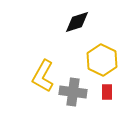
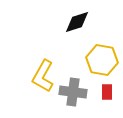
yellow hexagon: rotated 16 degrees counterclockwise
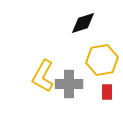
black diamond: moved 6 px right, 1 px down
yellow hexagon: rotated 20 degrees counterclockwise
gray cross: moved 4 px left, 8 px up; rotated 8 degrees counterclockwise
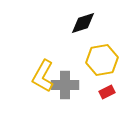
gray cross: moved 4 px left, 1 px down
red rectangle: rotated 63 degrees clockwise
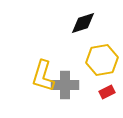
yellow L-shape: rotated 12 degrees counterclockwise
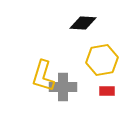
black diamond: rotated 20 degrees clockwise
gray cross: moved 2 px left, 2 px down
red rectangle: moved 1 px up; rotated 28 degrees clockwise
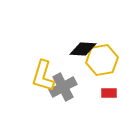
black diamond: moved 26 px down
gray cross: rotated 28 degrees counterclockwise
red rectangle: moved 2 px right, 2 px down
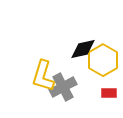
black diamond: rotated 16 degrees counterclockwise
yellow hexagon: moved 1 px right; rotated 20 degrees counterclockwise
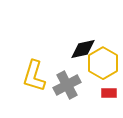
yellow hexagon: moved 3 px down
yellow L-shape: moved 9 px left
gray cross: moved 4 px right, 2 px up
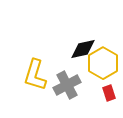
yellow L-shape: moved 1 px right, 1 px up
red rectangle: rotated 70 degrees clockwise
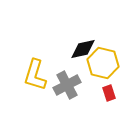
yellow hexagon: rotated 16 degrees counterclockwise
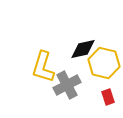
yellow hexagon: moved 1 px right
yellow L-shape: moved 8 px right, 8 px up
red rectangle: moved 1 px left, 4 px down
